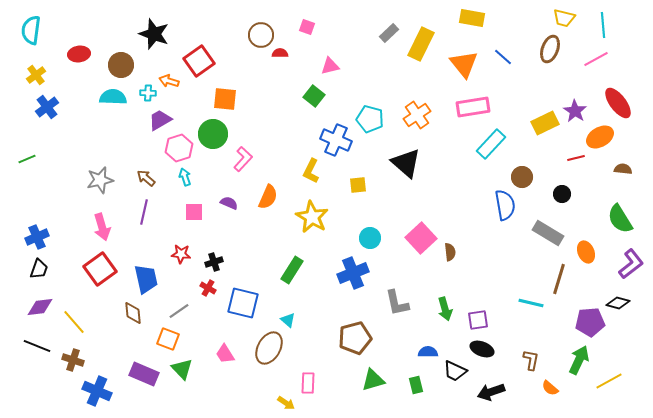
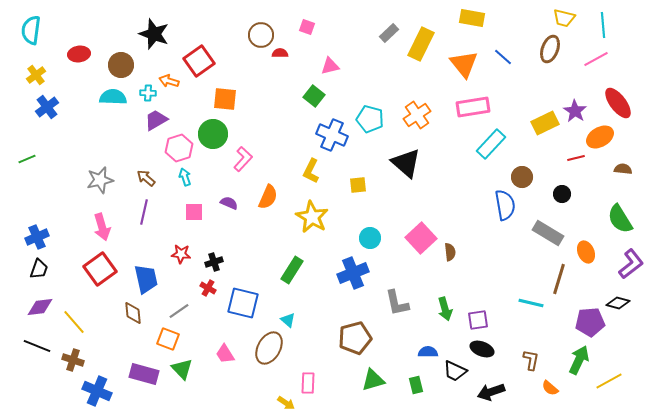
purple trapezoid at (160, 120): moved 4 px left
blue cross at (336, 140): moved 4 px left, 5 px up
purple rectangle at (144, 374): rotated 8 degrees counterclockwise
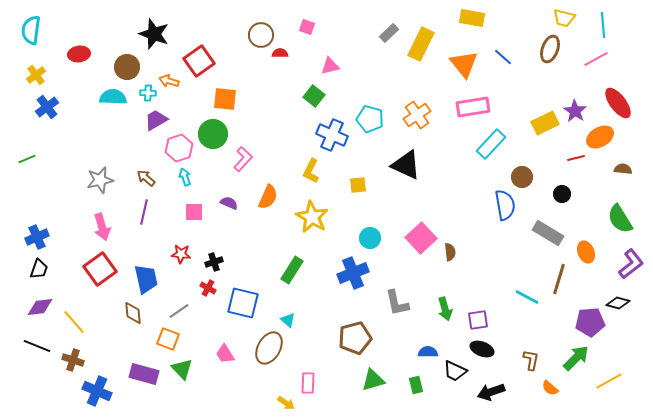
brown circle at (121, 65): moved 6 px right, 2 px down
black triangle at (406, 163): moved 2 px down; rotated 16 degrees counterclockwise
cyan line at (531, 303): moved 4 px left, 6 px up; rotated 15 degrees clockwise
green arrow at (579, 360): moved 3 px left, 2 px up; rotated 20 degrees clockwise
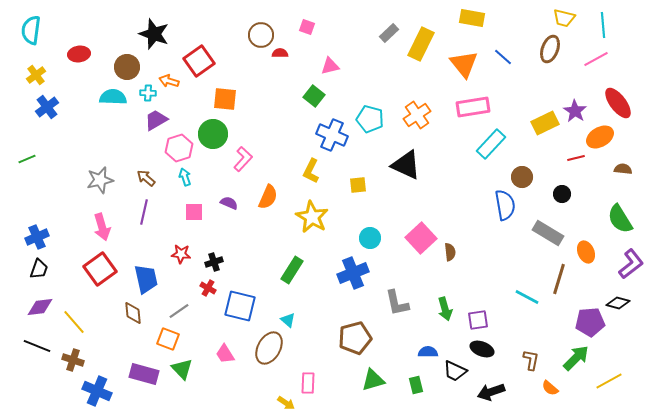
blue square at (243, 303): moved 3 px left, 3 px down
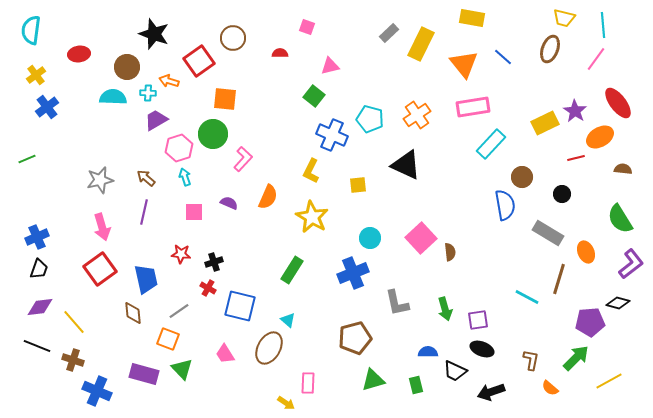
brown circle at (261, 35): moved 28 px left, 3 px down
pink line at (596, 59): rotated 25 degrees counterclockwise
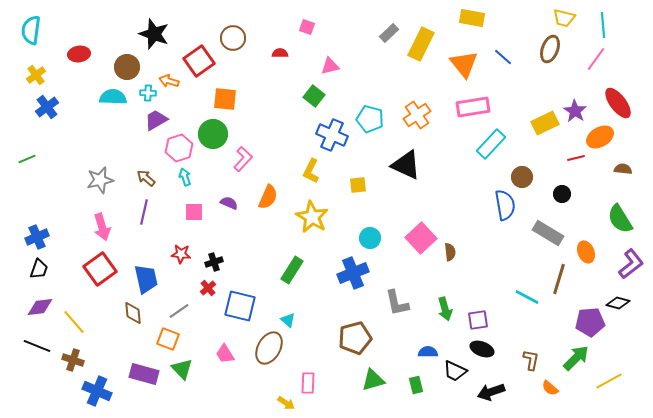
red cross at (208, 288): rotated 21 degrees clockwise
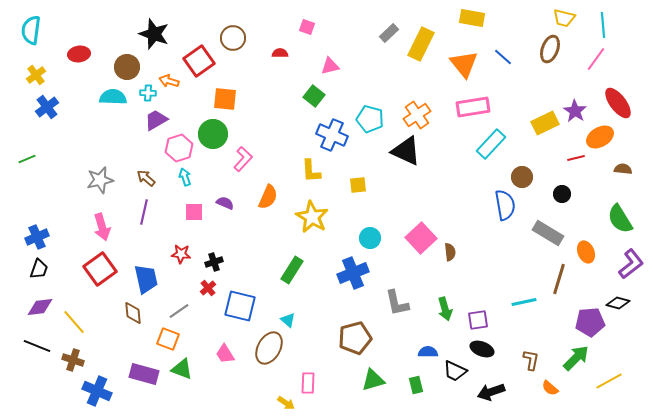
black triangle at (406, 165): moved 14 px up
yellow L-shape at (311, 171): rotated 30 degrees counterclockwise
purple semicircle at (229, 203): moved 4 px left
cyan line at (527, 297): moved 3 px left, 5 px down; rotated 40 degrees counterclockwise
green triangle at (182, 369): rotated 25 degrees counterclockwise
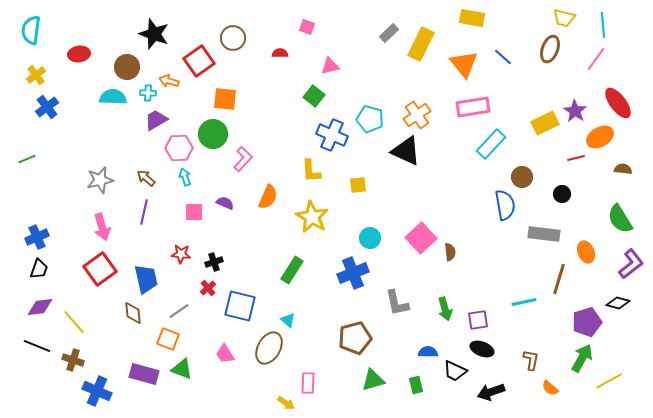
pink hexagon at (179, 148): rotated 16 degrees clockwise
gray rectangle at (548, 233): moved 4 px left, 1 px down; rotated 24 degrees counterclockwise
purple pentagon at (590, 322): moved 3 px left; rotated 12 degrees counterclockwise
green arrow at (576, 358): moved 6 px right; rotated 16 degrees counterclockwise
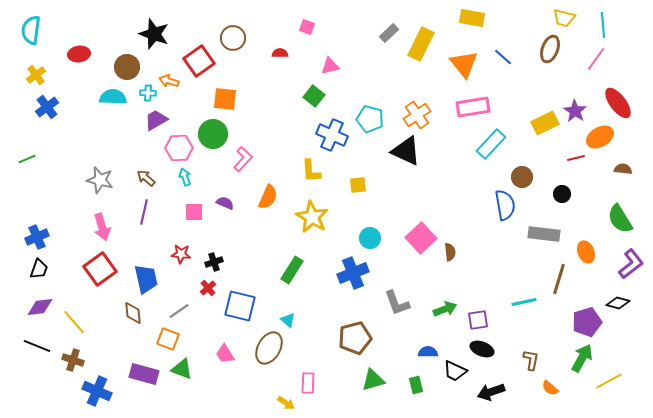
gray star at (100, 180): rotated 28 degrees clockwise
gray L-shape at (397, 303): rotated 8 degrees counterclockwise
green arrow at (445, 309): rotated 95 degrees counterclockwise
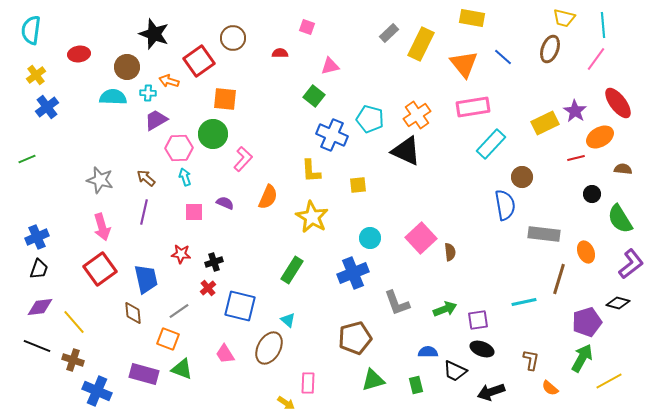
black circle at (562, 194): moved 30 px right
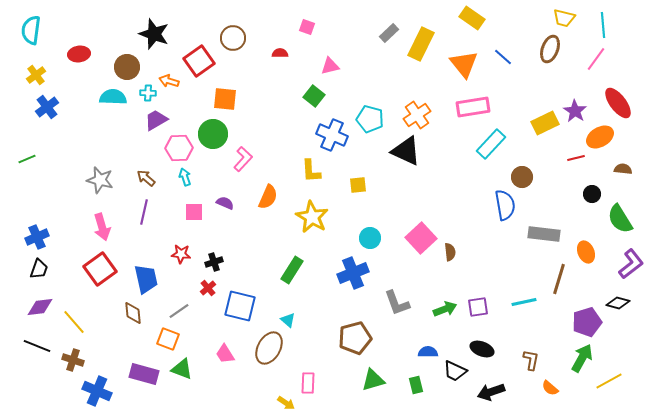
yellow rectangle at (472, 18): rotated 25 degrees clockwise
purple square at (478, 320): moved 13 px up
